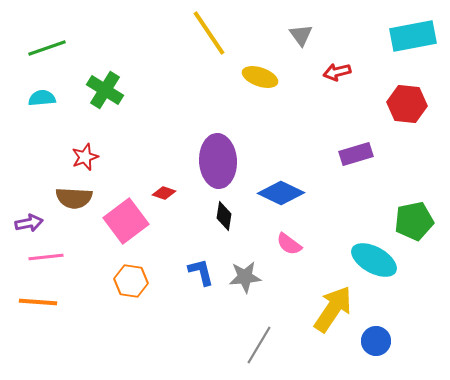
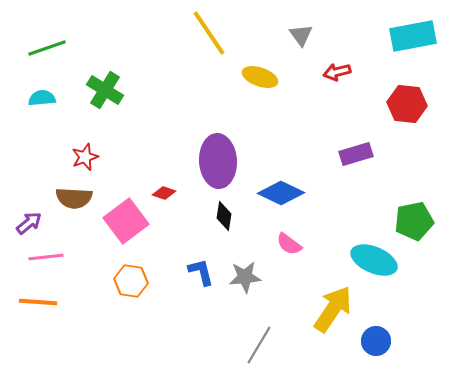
purple arrow: rotated 28 degrees counterclockwise
cyan ellipse: rotated 6 degrees counterclockwise
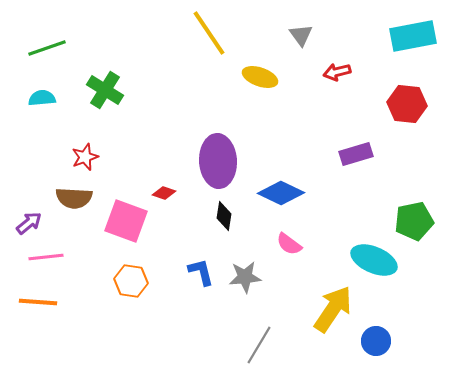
pink square: rotated 33 degrees counterclockwise
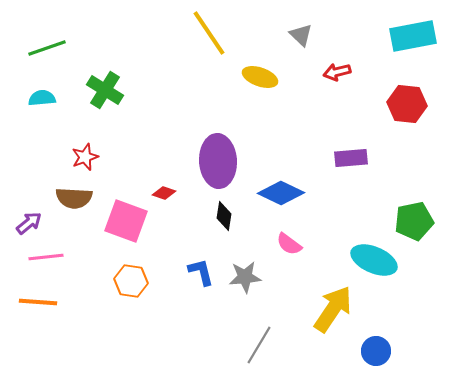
gray triangle: rotated 10 degrees counterclockwise
purple rectangle: moved 5 px left, 4 px down; rotated 12 degrees clockwise
blue circle: moved 10 px down
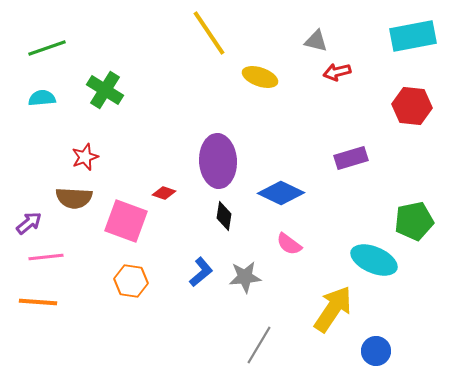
gray triangle: moved 15 px right, 6 px down; rotated 30 degrees counterclockwise
red hexagon: moved 5 px right, 2 px down
purple rectangle: rotated 12 degrees counterclockwise
blue L-shape: rotated 64 degrees clockwise
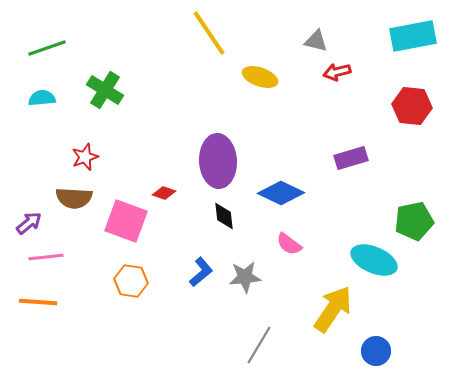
black diamond: rotated 16 degrees counterclockwise
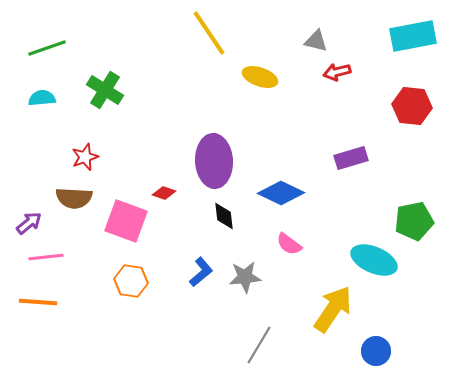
purple ellipse: moved 4 px left
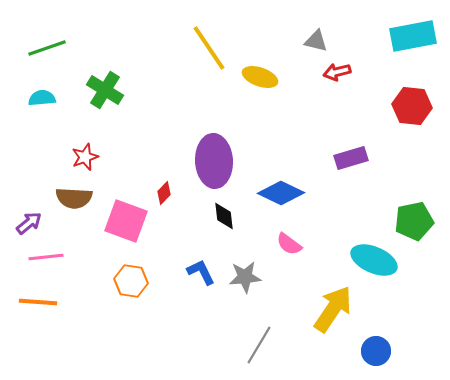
yellow line: moved 15 px down
red diamond: rotated 65 degrees counterclockwise
blue L-shape: rotated 76 degrees counterclockwise
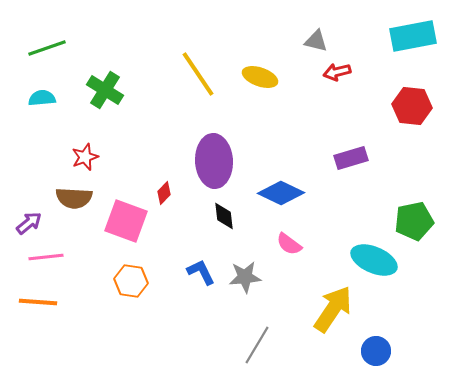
yellow line: moved 11 px left, 26 px down
gray line: moved 2 px left
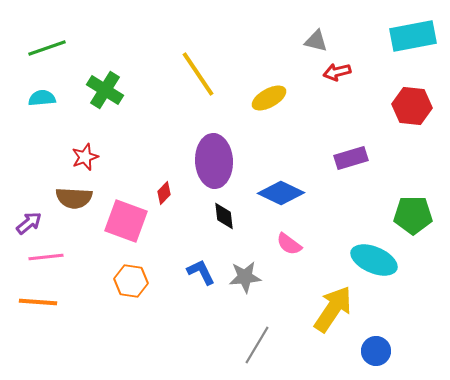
yellow ellipse: moved 9 px right, 21 px down; rotated 48 degrees counterclockwise
green pentagon: moved 1 px left, 6 px up; rotated 12 degrees clockwise
